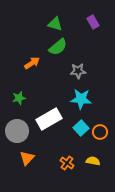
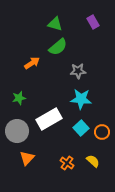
orange circle: moved 2 px right
yellow semicircle: rotated 32 degrees clockwise
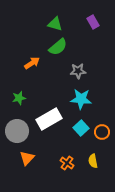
yellow semicircle: rotated 144 degrees counterclockwise
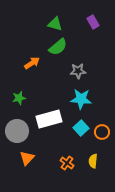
white rectangle: rotated 15 degrees clockwise
yellow semicircle: rotated 16 degrees clockwise
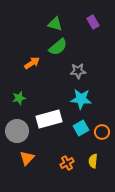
cyan square: rotated 14 degrees clockwise
orange cross: rotated 24 degrees clockwise
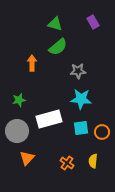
orange arrow: rotated 56 degrees counterclockwise
green star: moved 2 px down
cyan square: rotated 21 degrees clockwise
orange cross: rotated 24 degrees counterclockwise
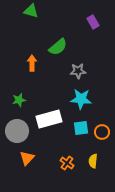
green triangle: moved 24 px left, 13 px up
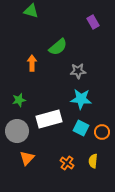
cyan square: rotated 35 degrees clockwise
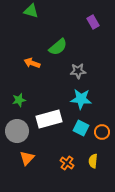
orange arrow: rotated 70 degrees counterclockwise
